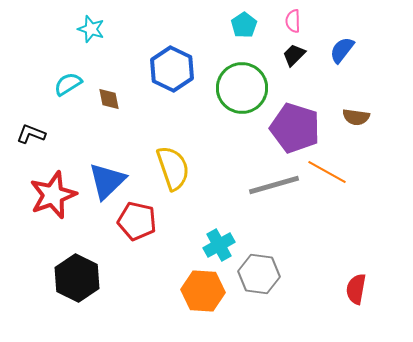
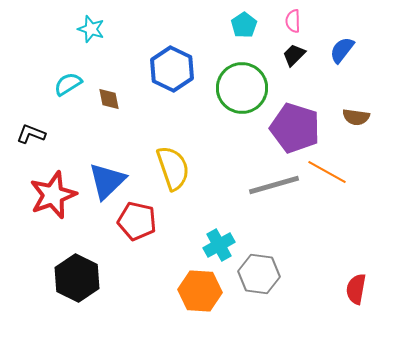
orange hexagon: moved 3 px left
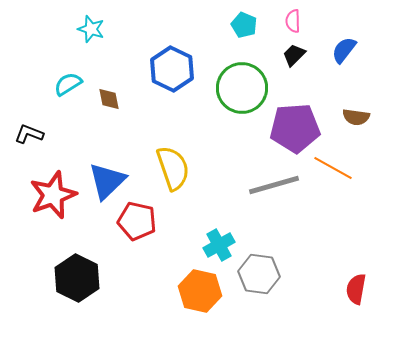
cyan pentagon: rotated 15 degrees counterclockwise
blue semicircle: moved 2 px right
purple pentagon: rotated 21 degrees counterclockwise
black L-shape: moved 2 px left
orange line: moved 6 px right, 4 px up
orange hexagon: rotated 9 degrees clockwise
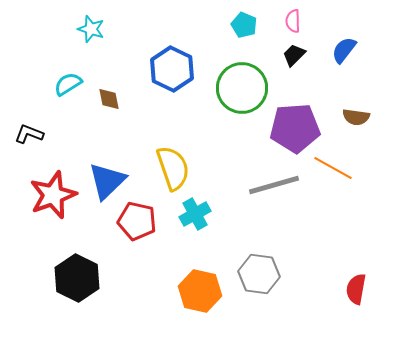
cyan cross: moved 24 px left, 31 px up
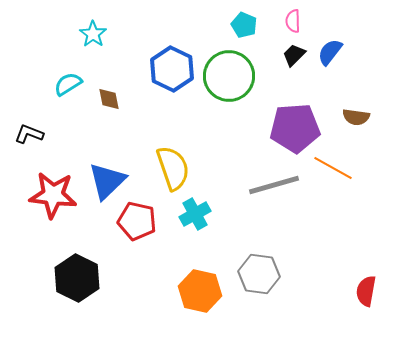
cyan star: moved 2 px right, 5 px down; rotated 16 degrees clockwise
blue semicircle: moved 14 px left, 2 px down
green circle: moved 13 px left, 12 px up
red star: rotated 27 degrees clockwise
red semicircle: moved 10 px right, 2 px down
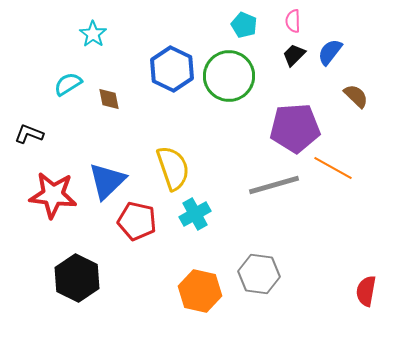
brown semicircle: moved 21 px up; rotated 144 degrees counterclockwise
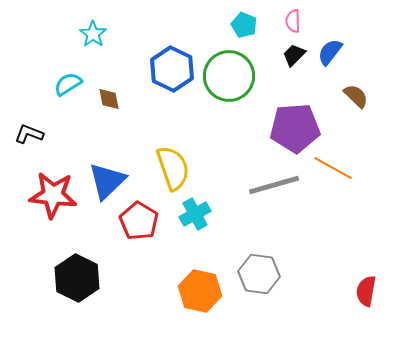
red pentagon: moved 2 px right; rotated 18 degrees clockwise
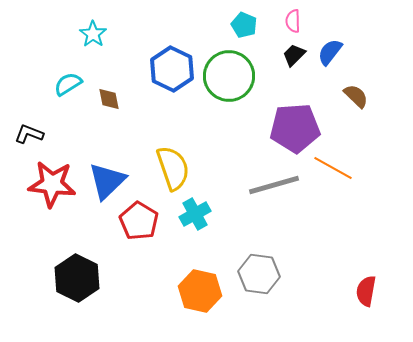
red star: moved 1 px left, 11 px up
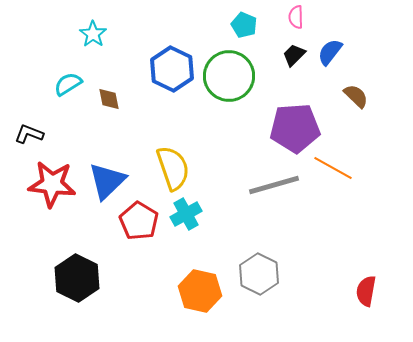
pink semicircle: moved 3 px right, 4 px up
cyan cross: moved 9 px left
gray hexagon: rotated 18 degrees clockwise
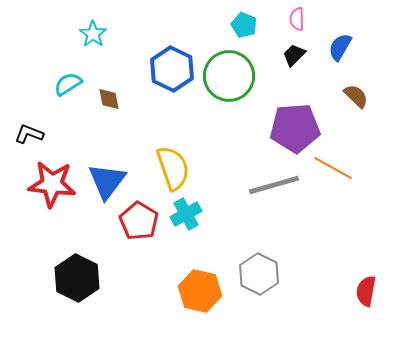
pink semicircle: moved 1 px right, 2 px down
blue semicircle: moved 10 px right, 5 px up; rotated 8 degrees counterclockwise
blue triangle: rotated 9 degrees counterclockwise
